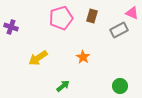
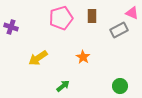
brown rectangle: rotated 16 degrees counterclockwise
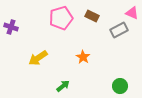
brown rectangle: rotated 64 degrees counterclockwise
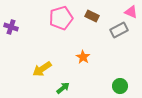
pink triangle: moved 1 px left, 1 px up
yellow arrow: moved 4 px right, 11 px down
green arrow: moved 2 px down
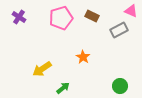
pink triangle: moved 1 px up
purple cross: moved 8 px right, 10 px up; rotated 16 degrees clockwise
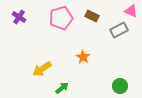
green arrow: moved 1 px left
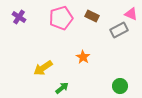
pink triangle: moved 3 px down
yellow arrow: moved 1 px right, 1 px up
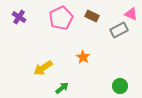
pink pentagon: rotated 10 degrees counterclockwise
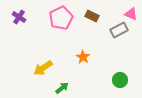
green circle: moved 6 px up
